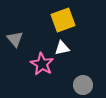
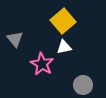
yellow square: moved 1 px down; rotated 20 degrees counterclockwise
white triangle: moved 2 px right, 1 px up
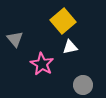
white triangle: moved 6 px right
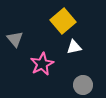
white triangle: moved 4 px right
pink star: rotated 15 degrees clockwise
